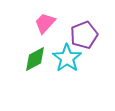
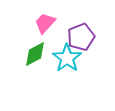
purple pentagon: moved 3 px left, 2 px down
green diamond: moved 5 px up
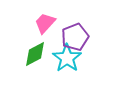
purple pentagon: moved 6 px left
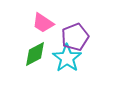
pink trapezoid: moved 2 px left; rotated 100 degrees counterclockwise
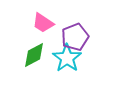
green diamond: moved 1 px left, 1 px down
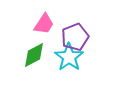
pink trapezoid: moved 1 px right, 1 px down; rotated 90 degrees counterclockwise
cyan star: moved 2 px right, 1 px up
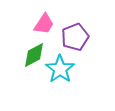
cyan star: moved 9 px left, 12 px down
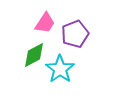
pink trapezoid: moved 1 px right, 1 px up
purple pentagon: moved 3 px up
